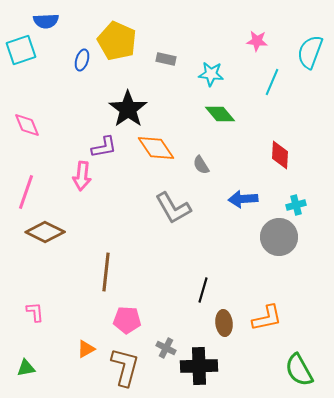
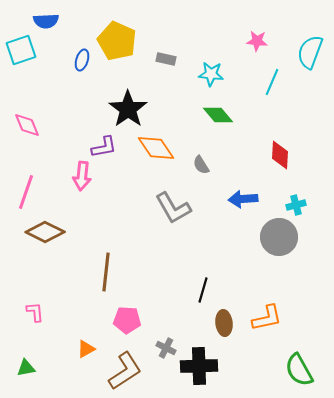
green diamond: moved 2 px left, 1 px down
brown L-shape: moved 4 px down; rotated 42 degrees clockwise
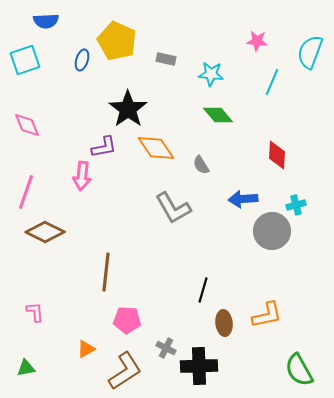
cyan square: moved 4 px right, 10 px down
red diamond: moved 3 px left
gray circle: moved 7 px left, 6 px up
orange L-shape: moved 3 px up
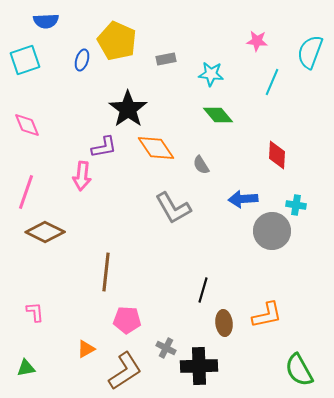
gray rectangle: rotated 24 degrees counterclockwise
cyan cross: rotated 24 degrees clockwise
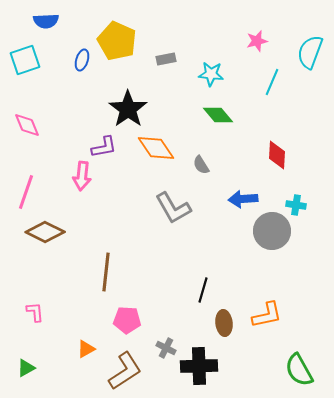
pink star: rotated 20 degrees counterclockwise
green triangle: rotated 18 degrees counterclockwise
